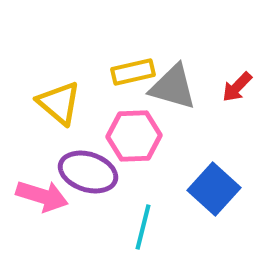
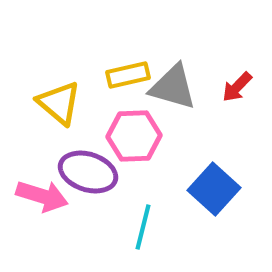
yellow rectangle: moved 5 px left, 3 px down
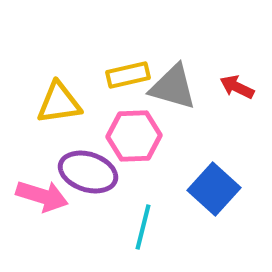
red arrow: rotated 72 degrees clockwise
yellow triangle: rotated 48 degrees counterclockwise
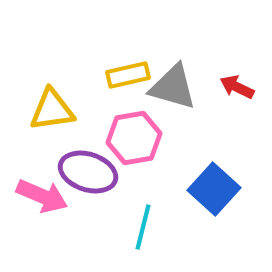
yellow triangle: moved 7 px left, 7 px down
pink hexagon: moved 2 px down; rotated 8 degrees counterclockwise
pink arrow: rotated 6 degrees clockwise
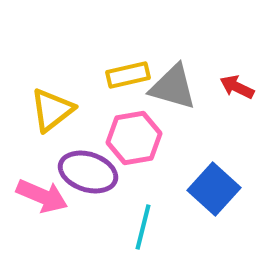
yellow triangle: rotated 30 degrees counterclockwise
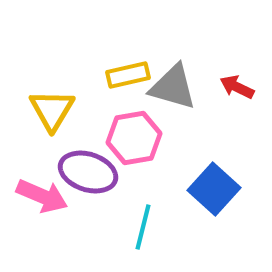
yellow triangle: rotated 21 degrees counterclockwise
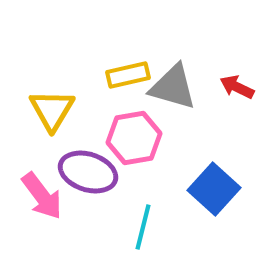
pink arrow: rotated 30 degrees clockwise
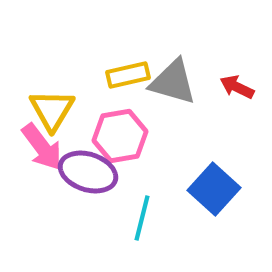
gray triangle: moved 5 px up
pink hexagon: moved 14 px left, 2 px up
pink arrow: moved 49 px up
cyan line: moved 1 px left, 9 px up
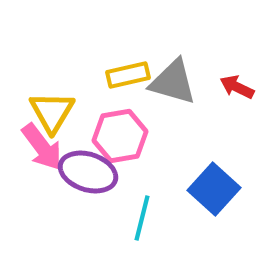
yellow triangle: moved 2 px down
